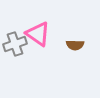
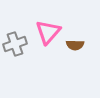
pink triangle: moved 10 px right, 2 px up; rotated 36 degrees clockwise
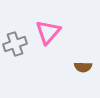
brown semicircle: moved 8 px right, 22 px down
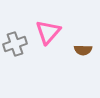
brown semicircle: moved 17 px up
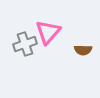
gray cross: moved 10 px right
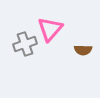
pink triangle: moved 2 px right, 3 px up
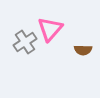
gray cross: moved 2 px up; rotated 15 degrees counterclockwise
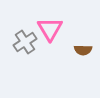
pink triangle: rotated 12 degrees counterclockwise
